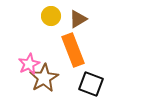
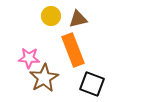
brown triangle: rotated 18 degrees clockwise
pink star: moved 6 px up; rotated 30 degrees clockwise
black square: moved 1 px right
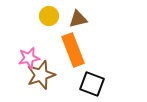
yellow circle: moved 2 px left
pink star: rotated 15 degrees counterclockwise
brown star: moved 3 px left, 3 px up; rotated 12 degrees clockwise
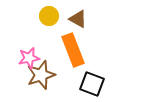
brown triangle: rotated 42 degrees clockwise
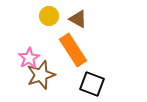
orange rectangle: rotated 12 degrees counterclockwise
pink star: rotated 20 degrees counterclockwise
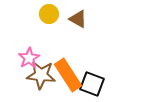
yellow circle: moved 2 px up
orange rectangle: moved 5 px left, 25 px down
brown star: rotated 24 degrees clockwise
